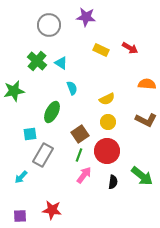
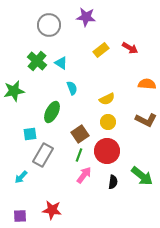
yellow rectangle: rotated 63 degrees counterclockwise
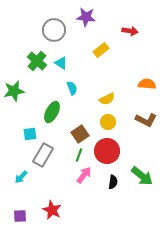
gray circle: moved 5 px right, 5 px down
red arrow: moved 17 px up; rotated 21 degrees counterclockwise
red star: rotated 18 degrees clockwise
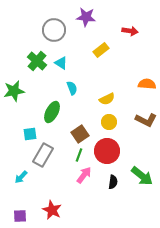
yellow circle: moved 1 px right
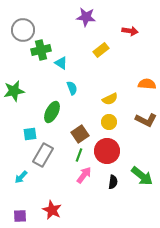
gray circle: moved 31 px left
green cross: moved 4 px right, 11 px up; rotated 36 degrees clockwise
yellow semicircle: moved 3 px right
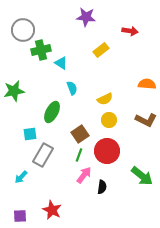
yellow semicircle: moved 5 px left
yellow circle: moved 2 px up
black semicircle: moved 11 px left, 5 px down
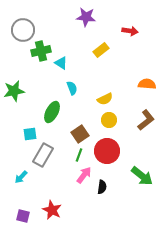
green cross: moved 1 px down
brown L-shape: rotated 65 degrees counterclockwise
purple square: moved 3 px right; rotated 16 degrees clockwise
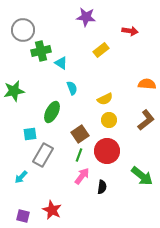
pink arrow: moved 2 px left, 1 px down
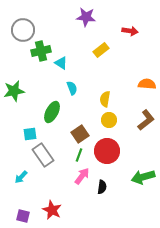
yellow semicircle: rotated 126 degrees clockwise
gray rectangle: rotated 65 degrees counterclockwise
green arrow: moved 1 px right, 1 px down; rotated 125 degrees clockwise
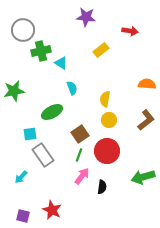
green ellipse: rotated 35 degrees clockwise
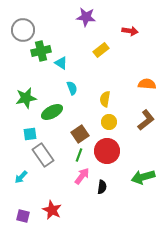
green star: moved 12 px right, 7 px down
yellow circle: moved 2 px down
